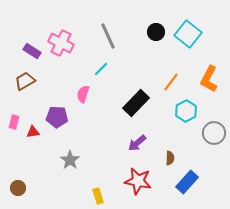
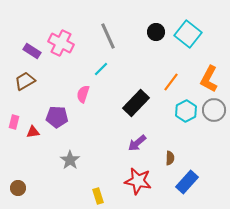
gray circle: moved 23 px up
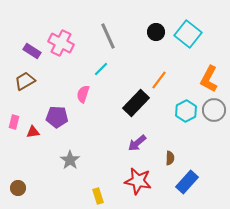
orange line: moved 12 px left, 2 px up
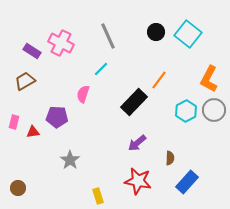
black rectangle: moved 2 px left, 1 px up
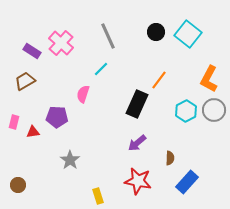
pink cross: rotated 15 degrees clockwise
black rectangle: moved 3 px right, 2 px down; rotated 20 degrees counterclockwise
brown circle: moved 3 px up
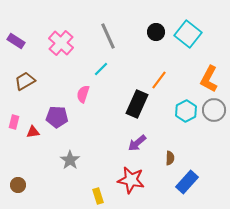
purple rectangle: moved 16 px left, 10 px up
red star: moved 7 px left, 1 px up
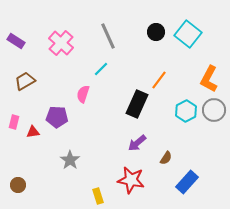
brown semicircle: moved 4 px left; rotated 32 degrees clockwise
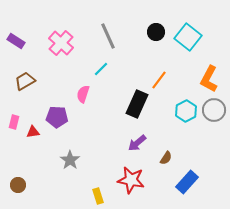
cyan square: moved 3 px down
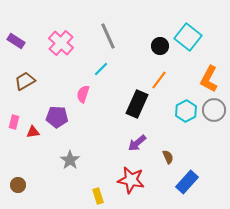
black circle: moved 4 px right, 14 px down
brown semicircle: moved 2 px right, 1 px up; rotated 56 degrees counterclockwise
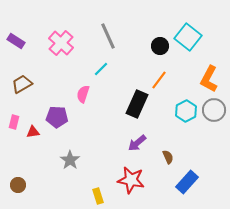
brown trapezoid: moved 3 px left, 3 px down
